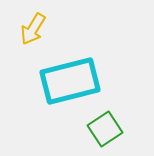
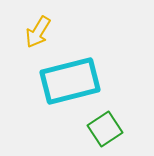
yellow arrow: moved 5 px right, 3 px down
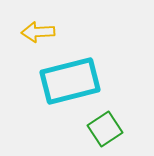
yellow arrow: rotated 56 degrees clockwise
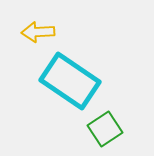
cyan rectangle: rotated 48 degrees clockwise
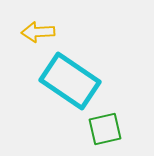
green square: rotated 20 degrees clockwise
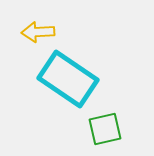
cyan rectangle: moved 2 px left, 2 px up
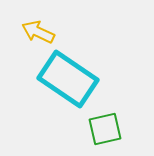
yellow arrow: rotated 28 degrees clockwise
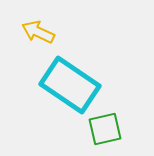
cyan rectangle: moved 2 px right, 6 px down
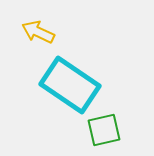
green square: moved 1 px left, 1 px down
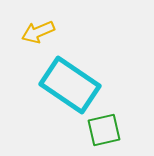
yellow arrow: rotated 48 degrees counterclockwise
